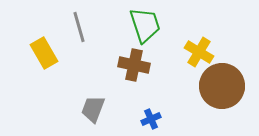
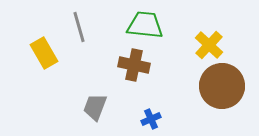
green trapezoid: rotated 66 degrees counterclockwise
yellow cross: moved 10 px right, 7 px up; rotated 12 degrees clockwise
gray trapezoid: moved 2 px right, 2 px up
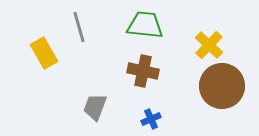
brown cross: moved 9 px right, 6 px down
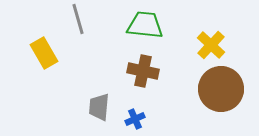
gray line: moved 1 px left, 8 px up
yellow cross: moved 2 px right
brown circle: moved 1 px left, 3 px down
gray trapezoid: moved 4 px right; rotated 16 degrees counterclockwise
blue cross: moved 16 px left
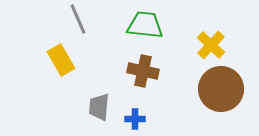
gray line: rotated 8 degrees counterclockwise
yellow rectangle: moved 17 px right, 7 px down
blue cross: rotated 24 degrees clockwise
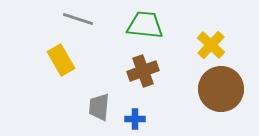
gray line: rotated 48 degrees counterclockwise
brown cross: rotated 32 degrees counterclockwise
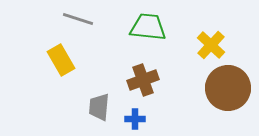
green trapezoid: moved 3 px right, 2 px down
brown cross: moved 9 px down
brown circle: moved 7 px right, 1 px up
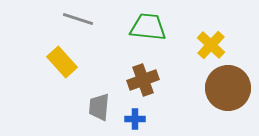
yellow rectangle: moved 1 px right, 2 px down; rotated 12 degrees counterclockwise
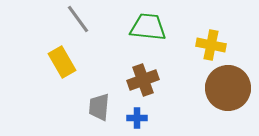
gray line: rotated 36 degrees clockwise
yellow cross: rotated 32 degrees counterclockwise
yellow rectangle: rotated 12 degrees clockwise
blue cross: moved 2 px right, 1 px up
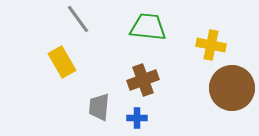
brown circle: moved 4 px right
